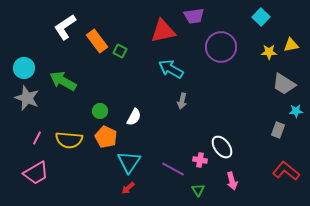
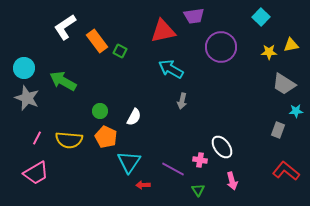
red arrow: moved 15 px right, 3 px up; rotated 40 degrees clockwise
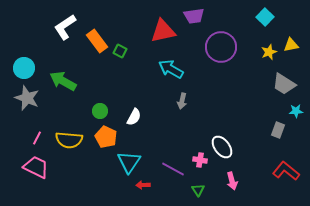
cyan square: moved 4 px right
yellow star: rotated 21 degrees counterclockwise
pink trapezoid: moved 6 px up; rotated 124 degrees counterclockwise
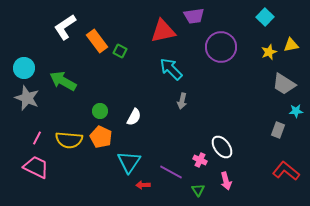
cyan arrow: rotated 15 degrees clockwise
orange pentagon: moved 5 px left
pink cross: rotated 16 degrees clockwise
purple line: moved 2 px left, 3 px down
pink arrow: moved 6 px left
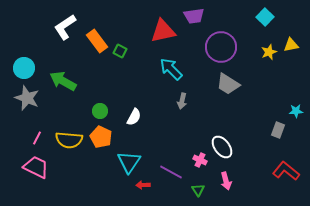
gray trapezoid: moved 56 px left
